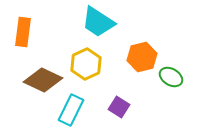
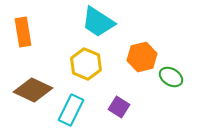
orange rectangle: rotated 16 degrees counterclockwise
yellow hexagon: rotated 12 degrees counterclockwise
brown diamond: moved 10 px left, 10 px down
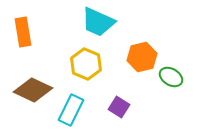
cyan trapezoid: rotated 9 degrees counterclockwise
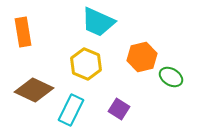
brown diamond: moved 1 px right
purple square: moved 2 px down
